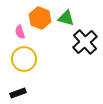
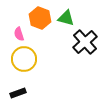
pink semicircle: moved 1 px left, 2 px down
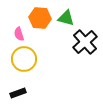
orange hexagon: rotated 15 degrees counterclockwise
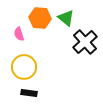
green triangle: rotated 24 degrees clockwise
yellow circle: moved 8 px down
black rectangle: moved 11 px right; rotated 28 degrees clockwise
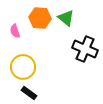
pink semicircle: moved 4 px left, 3 px up
black cross: moved 7 px down; rotated 25 degrees counterclockwise
yellow circle: moved 1 px left
black rectangle: rotated 28 degrees clockwise
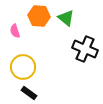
orange hexagon: moved 1 px left, 2 px up
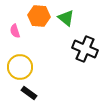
yellow circle: moved 3 px left
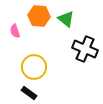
green triangle: moved 1 px down
yellow circle: moved 14 px right
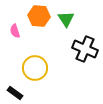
green triangle: rotated 18 degrees clockwise
yellow circle: moved 1 px right, 1 px down
black rectangle: moved 14 px left
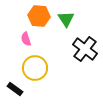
pink semicircle: moved 11 px right, 8 px down
black cross: rotated 15 degrees clockwise
black rectangle: moved 4 px up
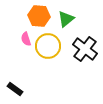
green triangle: rotated 24 degrees clockwise
yellow circle: moved 13 px right, 22 px up
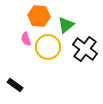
green triangle: moved 6 px down
yellow circle: moved 1 px down
black rectangle: moved 4 px up
